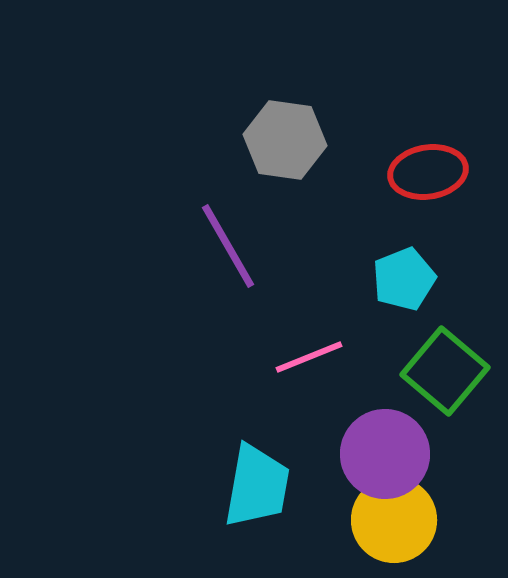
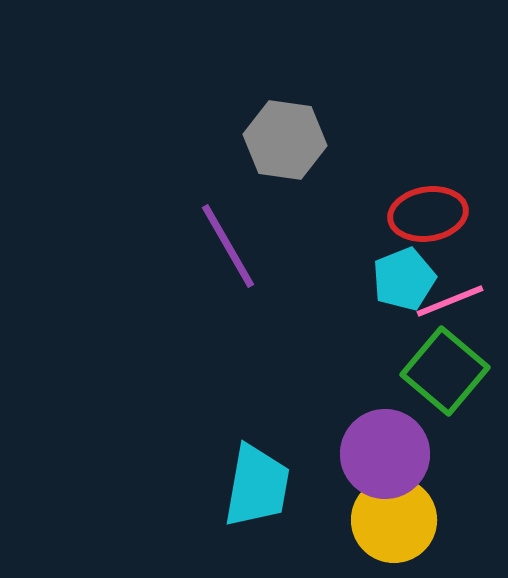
red ellipse: moved 42 px down
pink line: moved 141 px right, 56 px up
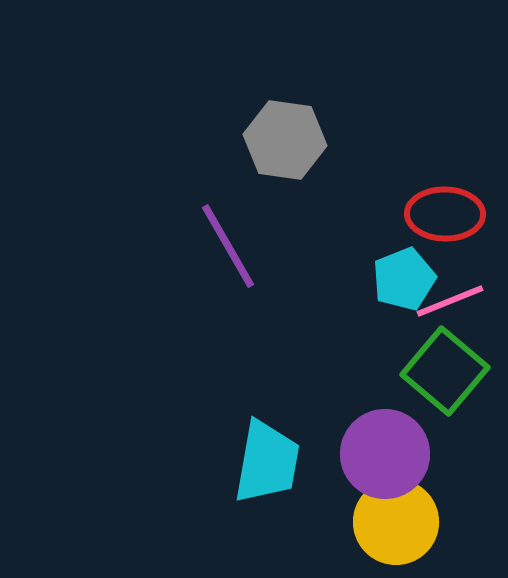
red ellipse: moved 17 px right; rotated 10 degrees clockwise
cyan trapezoid: moved 10 px right, 24 px up
yellow circle: moved 2 px right, 2 px down
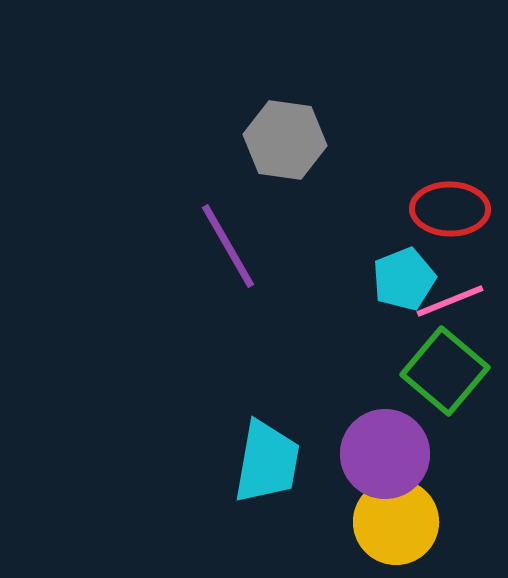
red ellipse: moved 5 px right, 5 px up
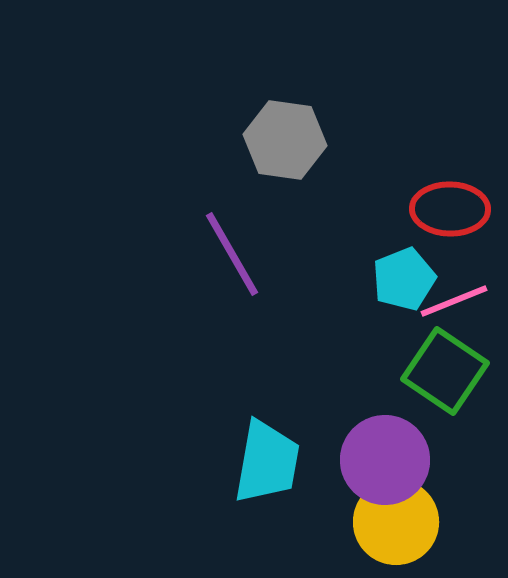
purple line: moved 4 px right, 8 px down
pink line: moved 4 px right
green square: rotated 6 degrees counterclockwise
purple circle: moved 6 px down
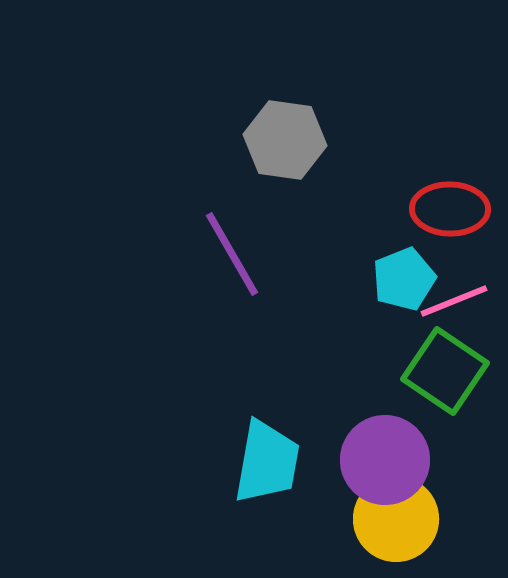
yellow circle: moved 3 px up
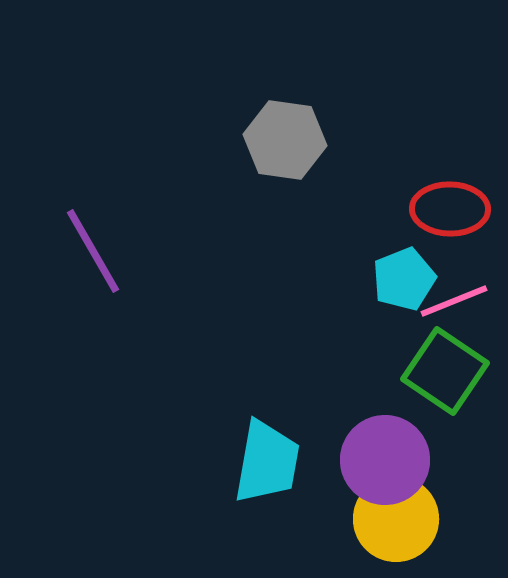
purple line: moved 139 px left, 3 px up
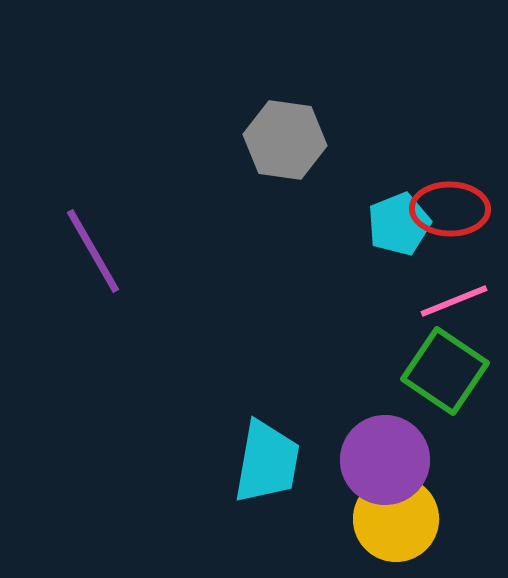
cyan pentagon: moved 5 px left, 55 px up
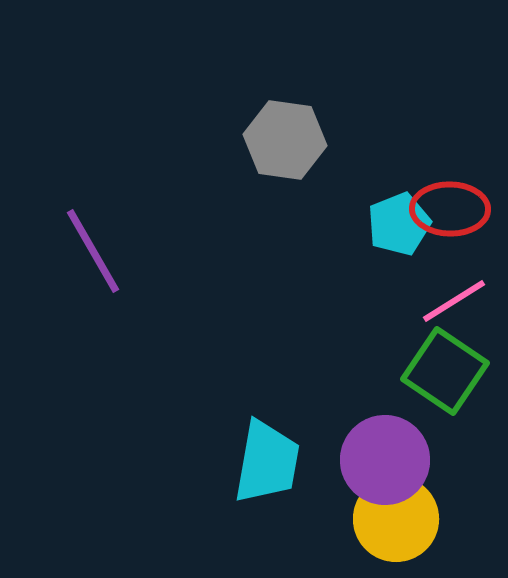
pink line: rotated 10 degrees counterclockwise
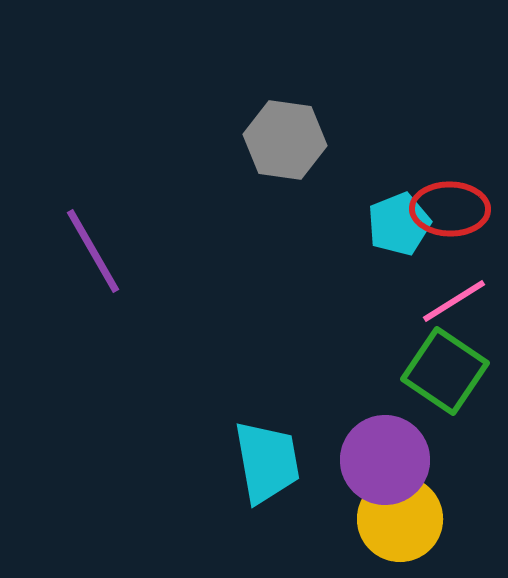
cyan trapezoid: rotated 20 degrees counterclockwise
yellow circle: moved 4 px right
